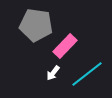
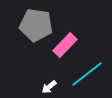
pink rectangle: moved 1 px up
white arrow: moved 4 px left, 14 px down; rotated 14 degrees clockwise
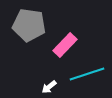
gray pentagon: moved 7 px left
cyan line: rotated 20 degrees clockwise
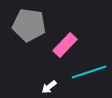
cyan line: moved 2 px right, 2 px up
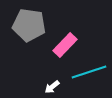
white arrow: moved 3 px right
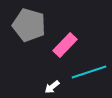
gray pentagon: rotated 8 degrees clockwise
